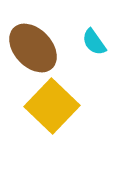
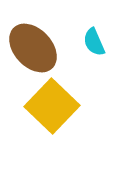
cyan semicircle: rotated 12 degrees clockwise
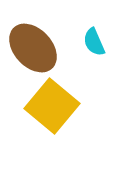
yellow square: rotated 4 degrees counterclockwise
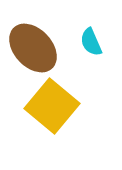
cyan semicircle: moved 3 px left
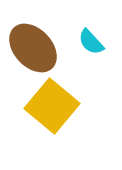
cyan semicircle: rotated 20 degrees counterclockwise
